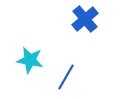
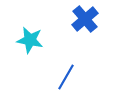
cyan star: moved 20 px up
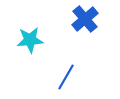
cyan star: rotated 16 degrees counterclockwise
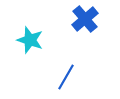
cyan star: rotated 24 degrees clockwise
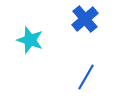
blue line: moved 20 px right
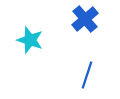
blue line: moved 1 px right, 2 px up; rotated 12 degrees counterclockwise
